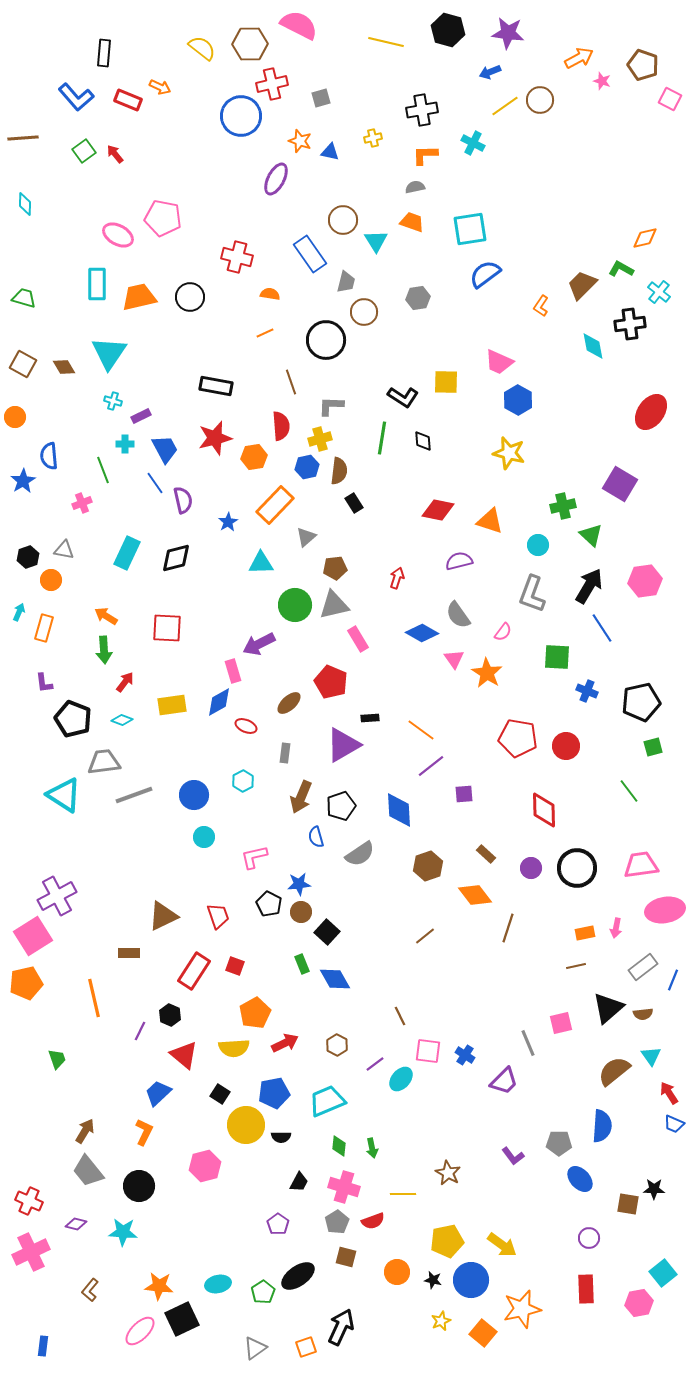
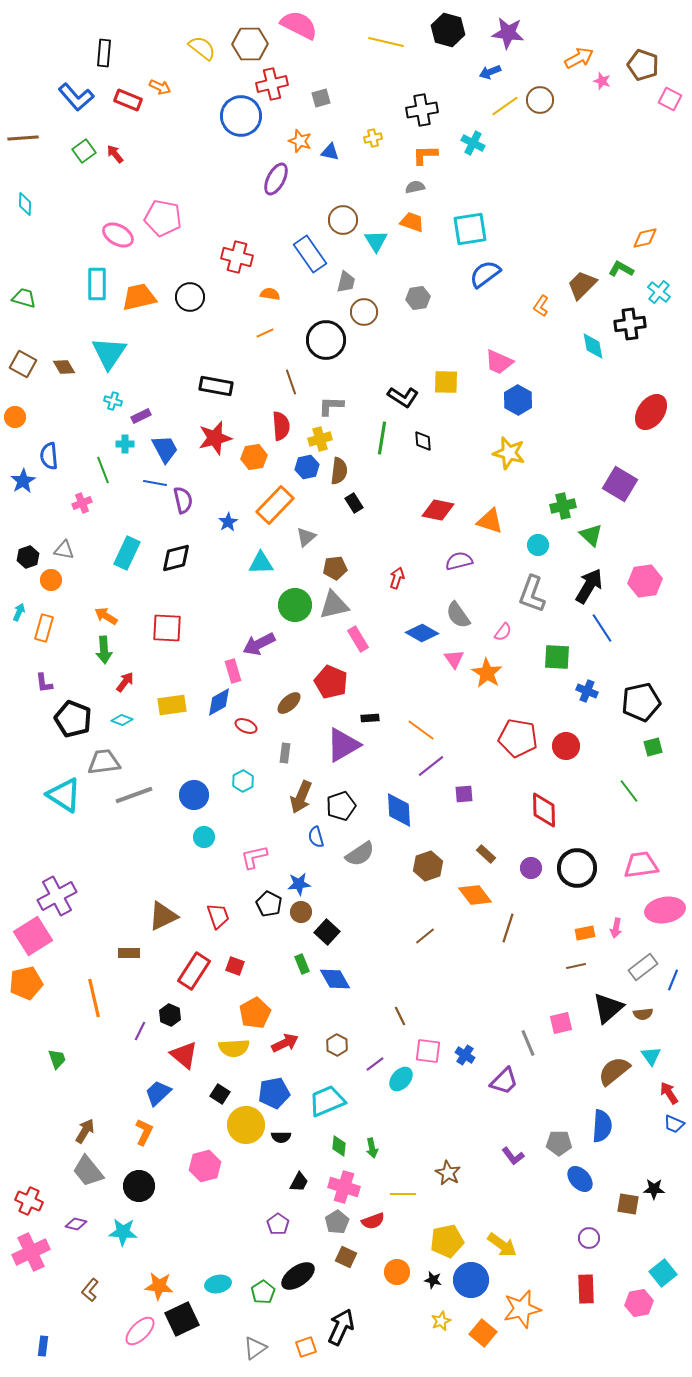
blue line at (155, 483): rotated 45 degrees counterclockwise
brown square at (346, 1257): rotated 10 degrees clockwise
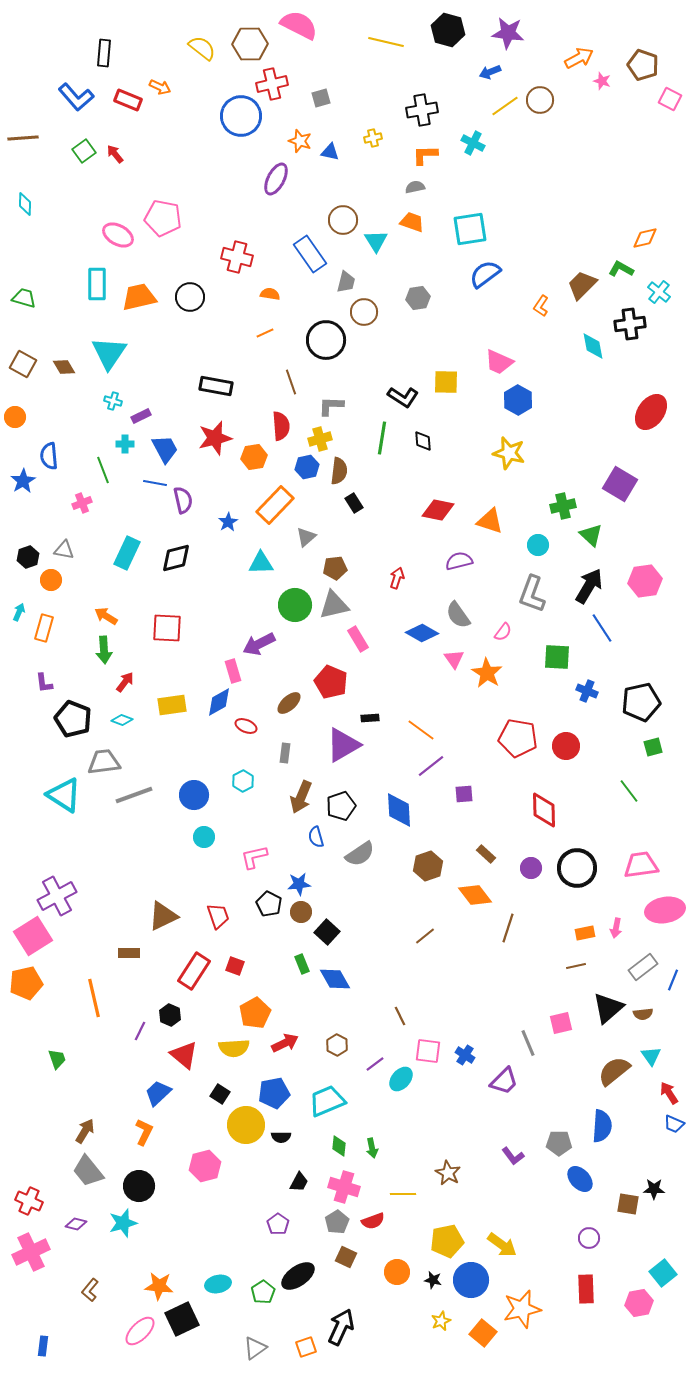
cyan star at (123, 1232): moved 9 px up; rotated 20 degrees counterclockwise
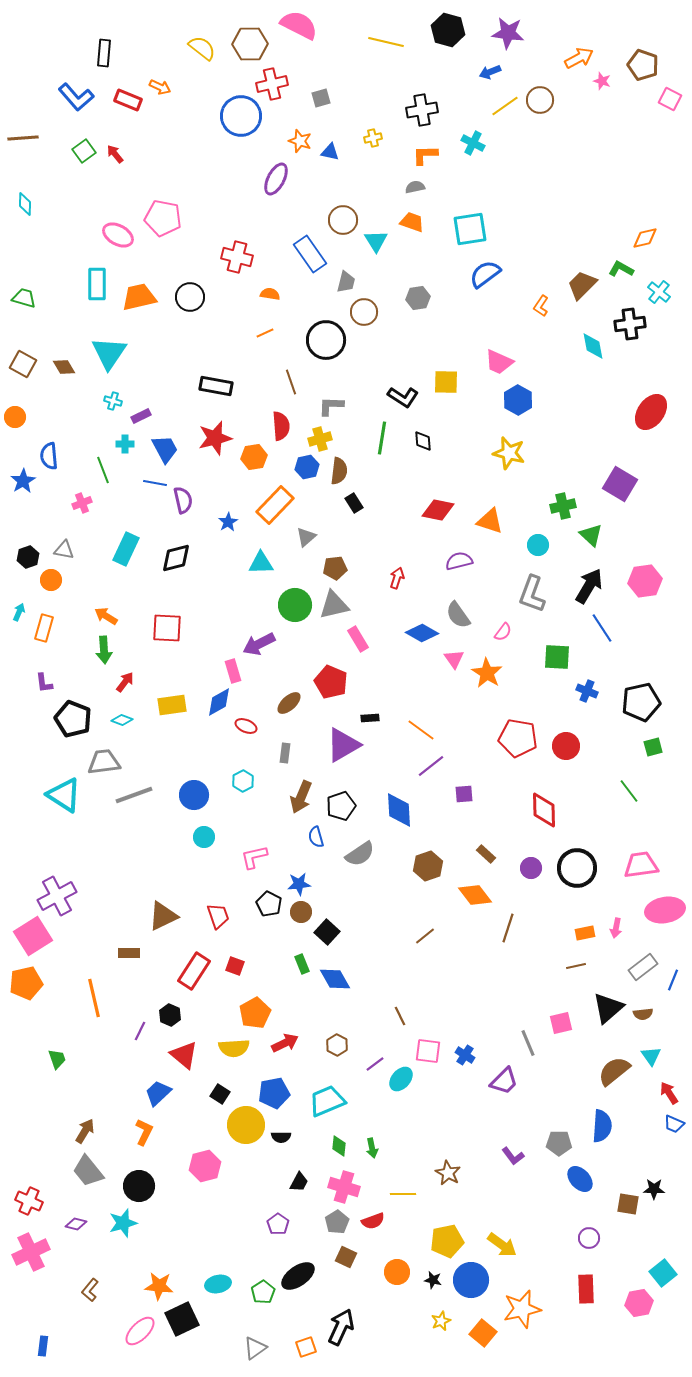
cyan rectangle at (127, 553): moved 1 px left, 4 px up
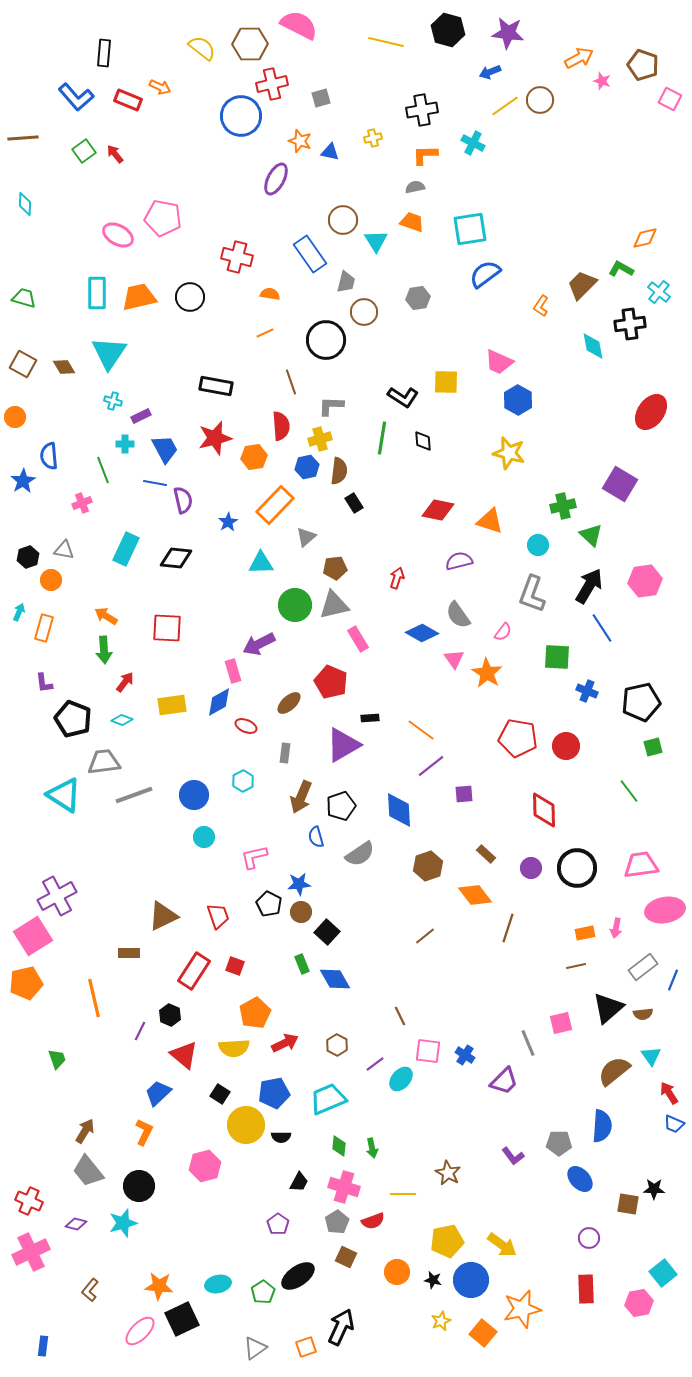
cyan rectangle at (97, 284): moved 9 px down
black diamond at (176, 558): rotated 20 degrees clockwise
cyan trapezoid at (327, 1101): moved 1 px right, 2 px up
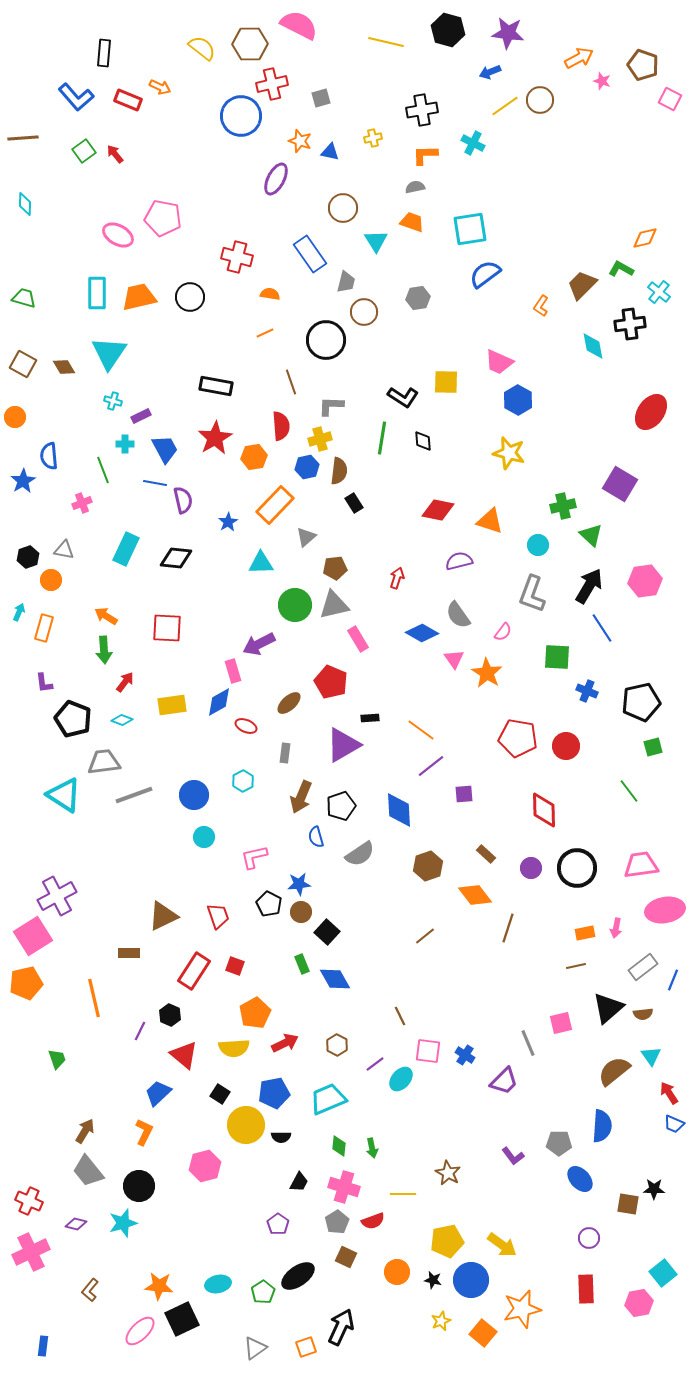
brown circle at (343, 220): moved 12 px up
red star at (215, 438): rotated 16 degrees counterclockwise
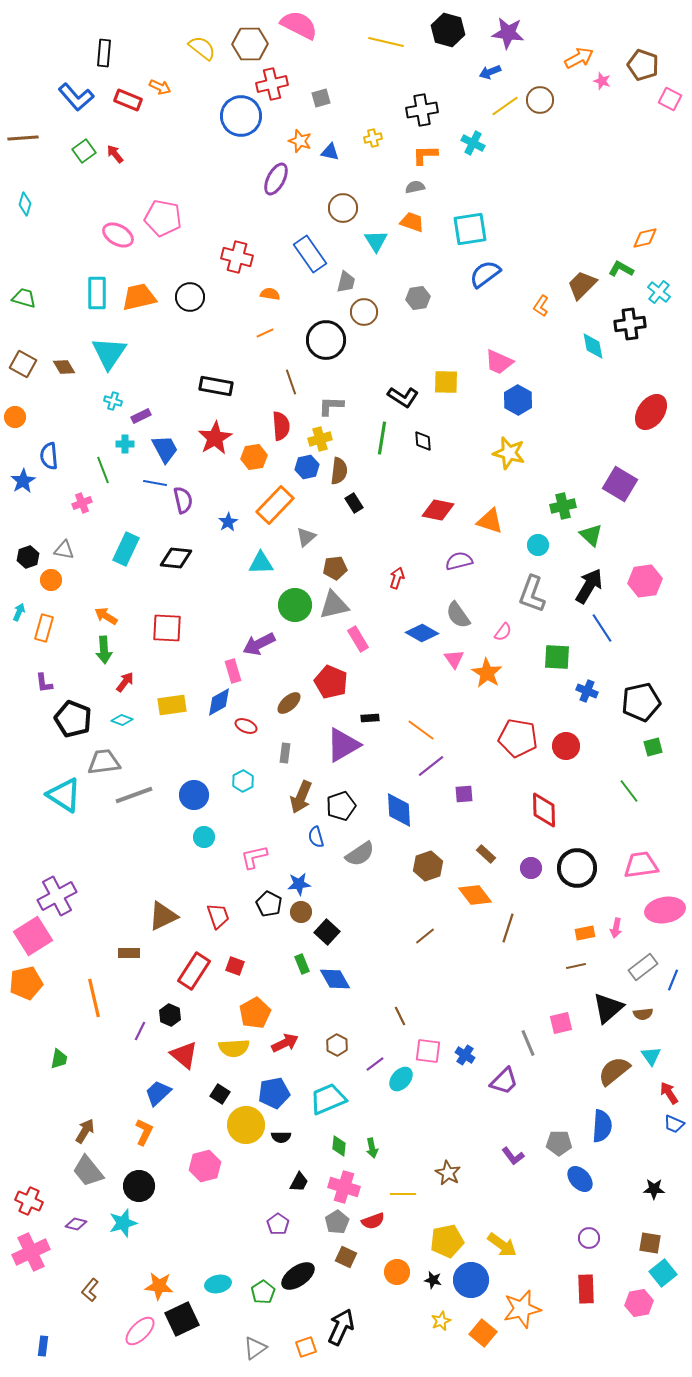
cyan diamond at (25, 204): rotated 15 degrees clockwise
green trapezoid at (57, 1059): moved 2 px right; rotated 30 degrees clockwise
brown square at (628, 1204): moved 22 px right, 39 px down
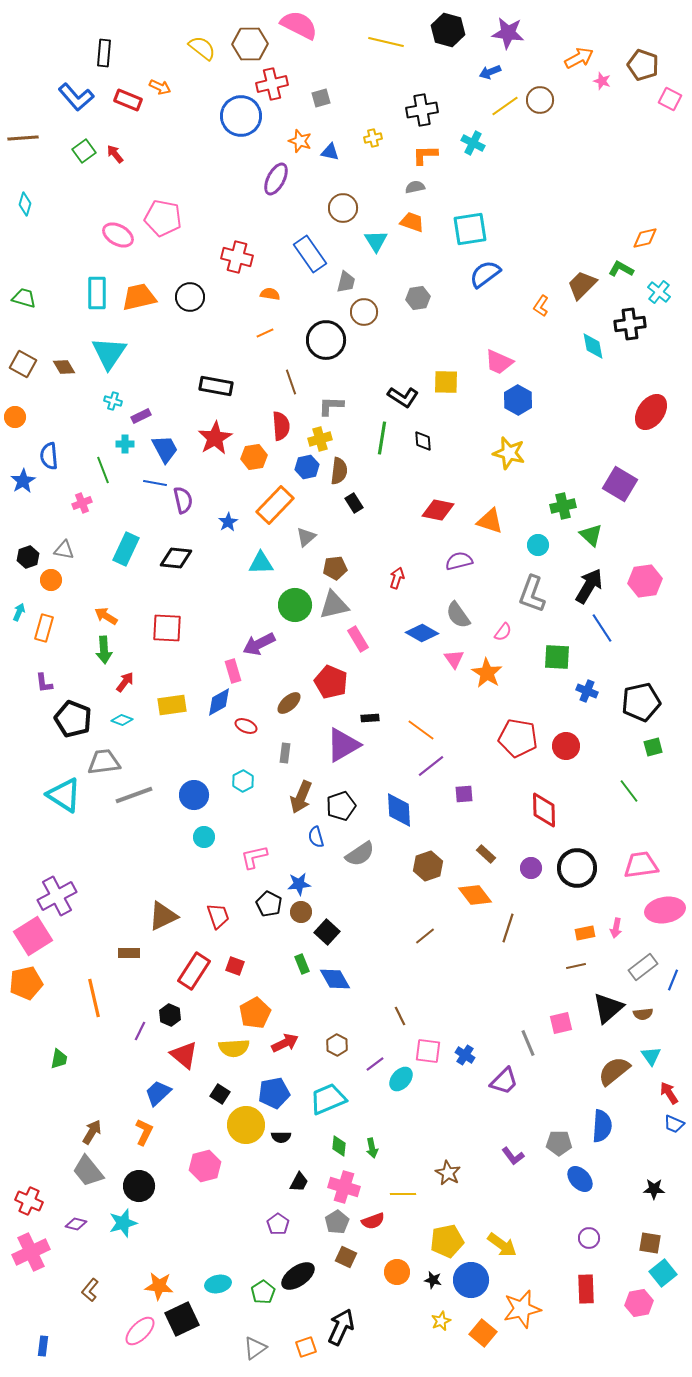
brown arrow at (85, 1131): moved 7 px right, 1 px down
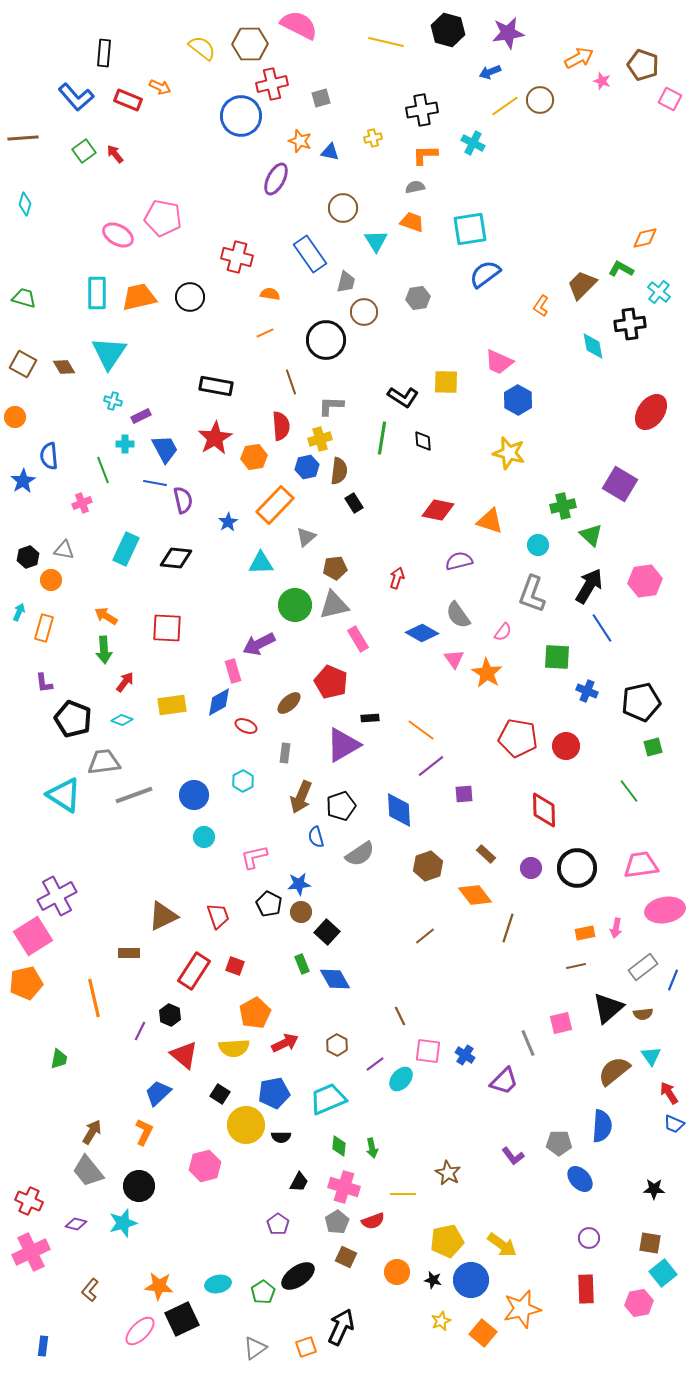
purple star at (508, 33): rotated 16 degrees counterclockwise
